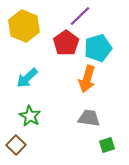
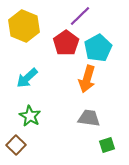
cyan pentagon: rotated 12 degrees counterclockwise
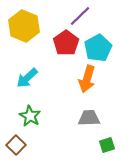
gray trapezoid: rotated 10 degrees counterclockwise
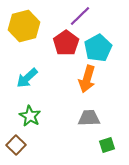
yellow hexagon: rotated 24 degrees clockwise
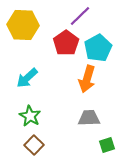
yellow hexagon: moved 1 px left, 1 px up; rotated 16 degrees clockwise
brown square: moved 18 px right
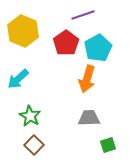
purple line: moved 3 px right, 1 px up; rotated 25 degrees clockwise
yellow hexagon: moved 6 px down; rotated 20 degrees clockwise
cyan arrow: moved 9 px left, 1 px down
green square: moved 1 px right
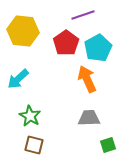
yellow hexagon: rotated 16 degrees counterclockwise
orange arrow: rotated 140 degrees clockwise
brown square: rotated 30 degrees counterclockwise
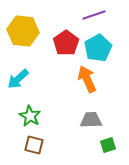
purple line: moved 11 px right
gray trapezoid: moved 2 px right, 2 px down
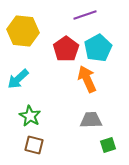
purple line: moved 9 px left
red pentagon: moved 6 px down
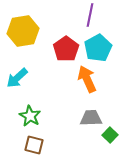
purple line: moved 5 px right; rotated 60 degrees counterclockwise
yellow hexagon: rotated 16 degrees counterclockwise
cyan arrow: moved 1 px left, 1 px up
gray trapezoid: moved 2 px up
green square: moved 2 px right, 10 px up; rotated 28 degrees counterclockwise
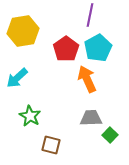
brown square: moved 17 px right
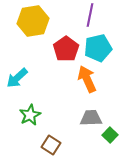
yellow hexagon: moved 10 px right, 10 px up
cyan pentagon: rotated 16 degrees clockwise
green star: moved 1 px up; rotated 15 degrees clockwise
brown square: rotated 18 degrees clockwise
